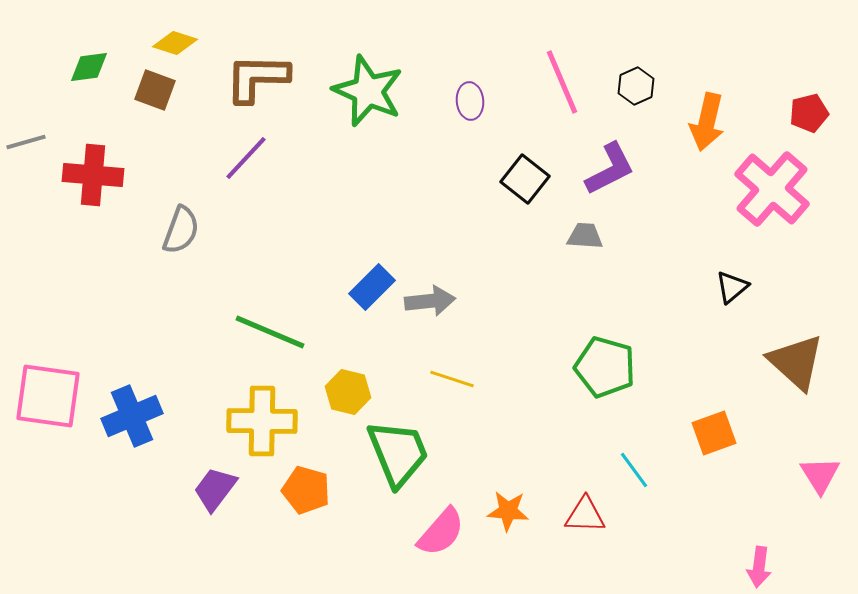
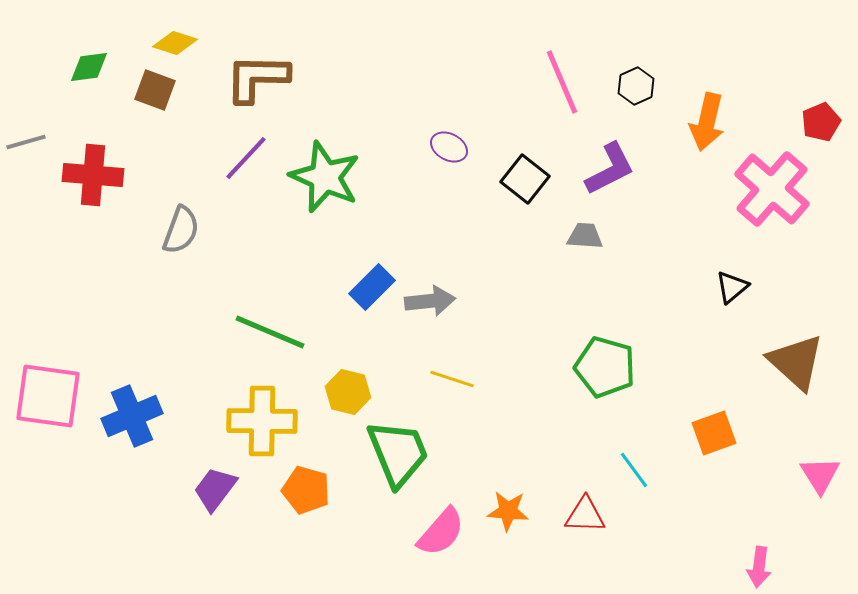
green star: moved 43 px left, 86 px down
purple ellipse: moved 21 px left, 46 px down; rotated 57 degrees counterclockwise
red pentagon: moved 12 px right, 9 px down; rotated 9 degrees counterclockwise
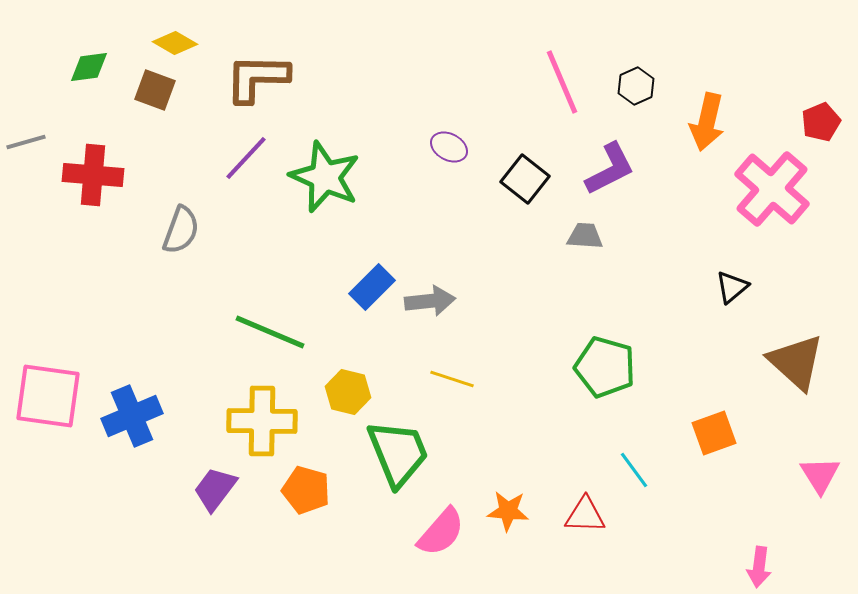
yellow diamond: rotated 12 degrees clockwise
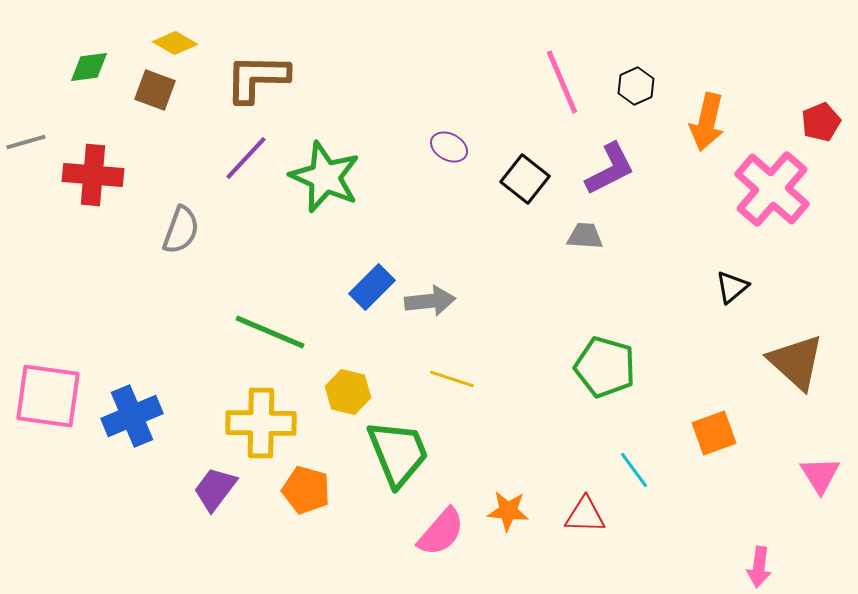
yellow cross: moved 1 px left, 2 px down
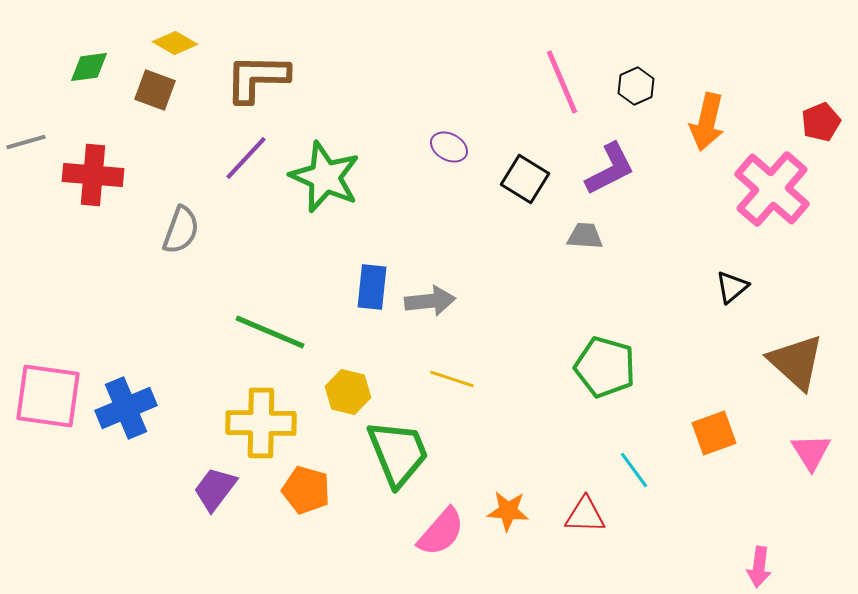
black square: rotated 6 degrees counterclockwise
blue rectangle: rotated 39 degrees counterclockwise
blue cross: moved 6 px left, 8 px up
pink triangle: moved 9 px left, 23 px up
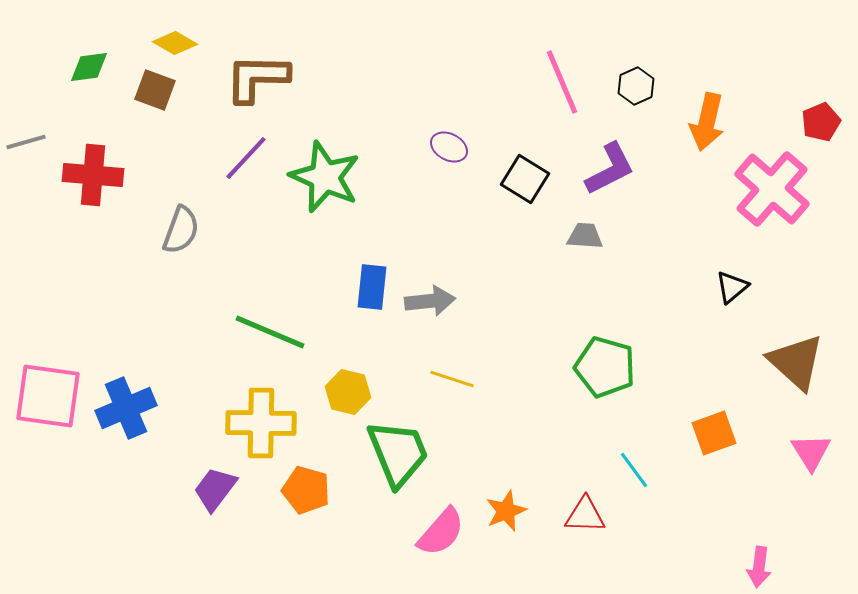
orange star: moved 2 px left; rotated 27 degrees counterclockwise
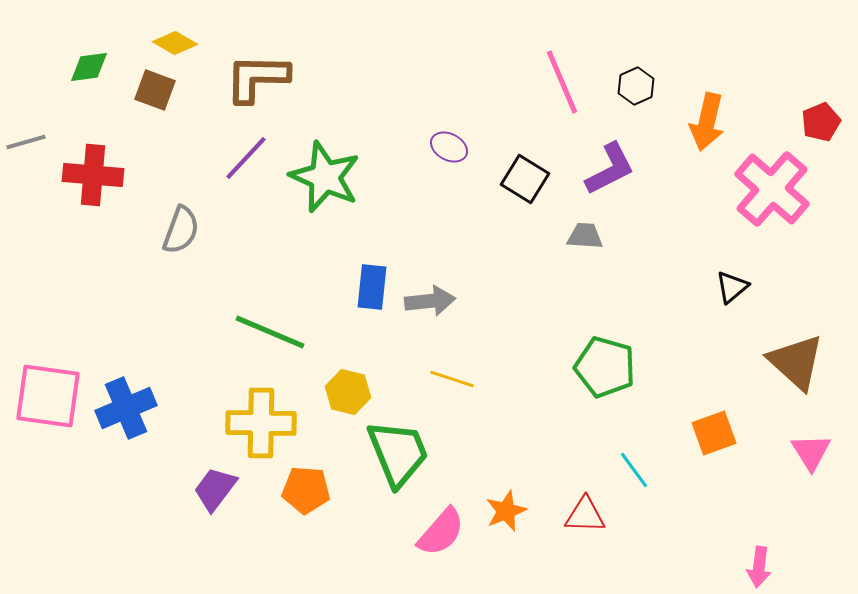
orange pentagon: rotated 12 degrees counterclockwise
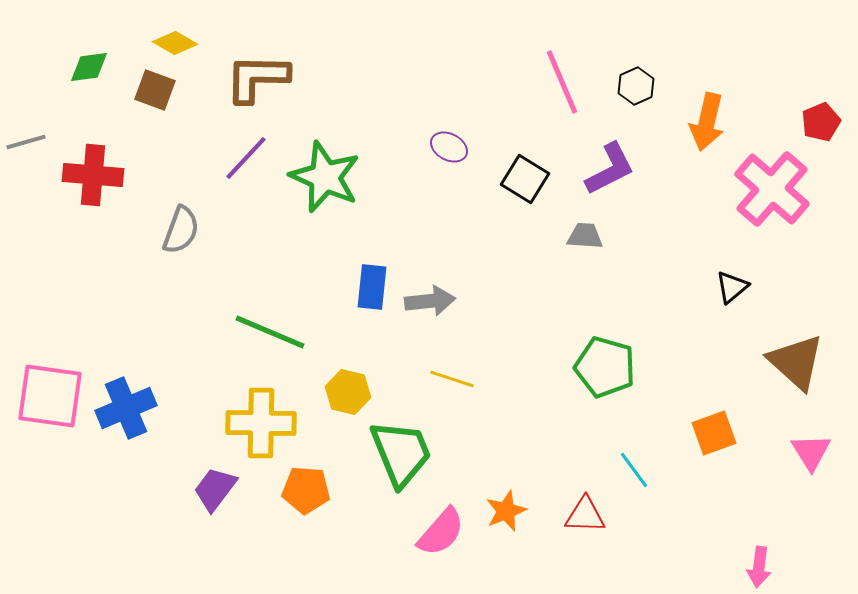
pink square: moved 2 px right
green trapezoid: moved 3 px right
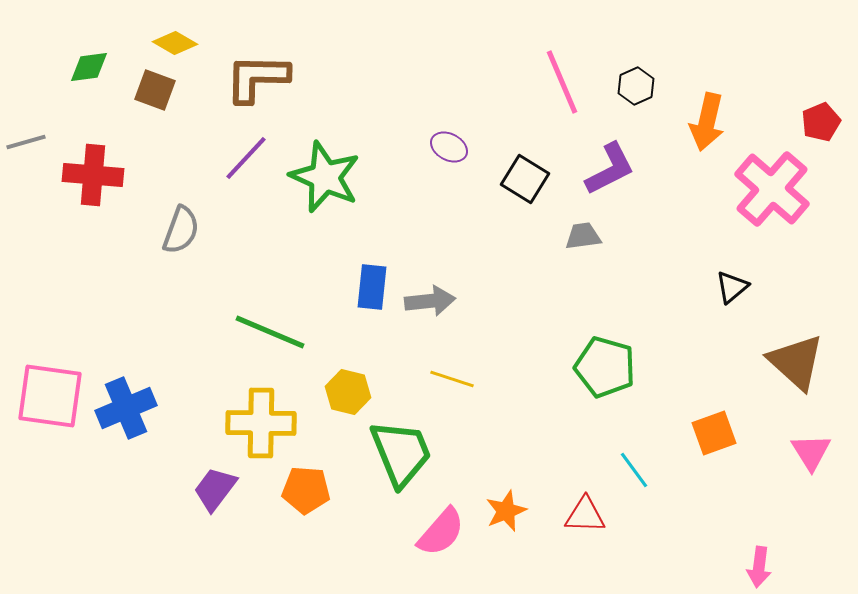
gray trapezoid: moved 2 px left; rotated 12 degrees counterclockwise
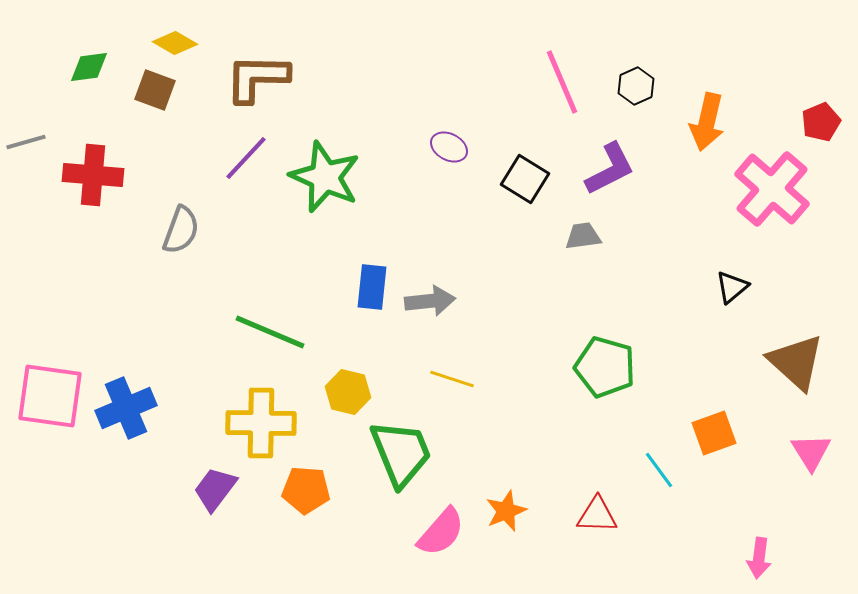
cyan line: moved 25 px right
red triangle: moved 12 px right
pink arrow: moved 9 px up
